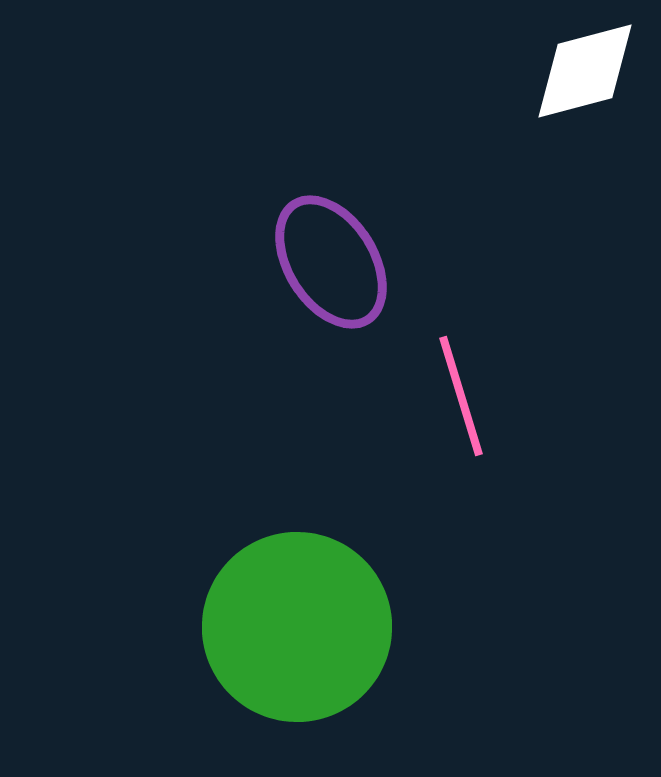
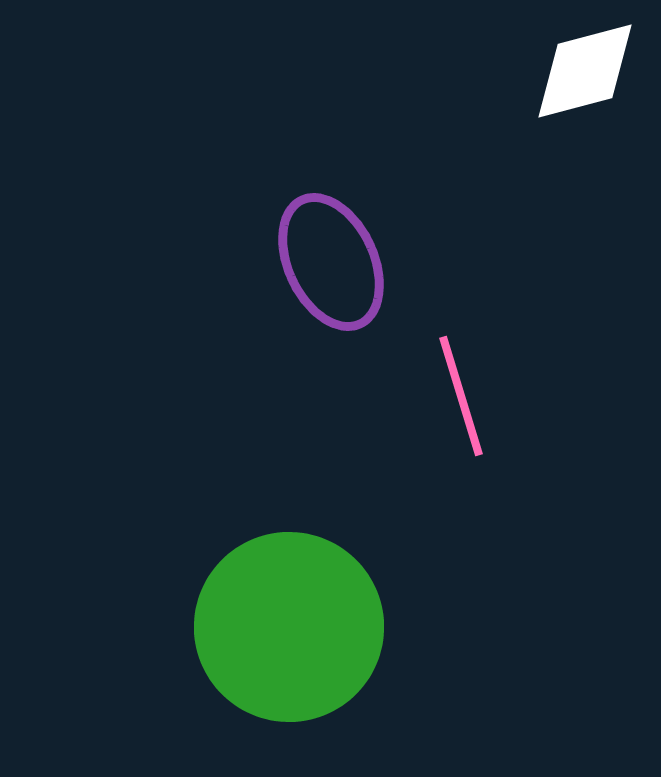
purple ellipse: rotated 7 degrees clockwise
green circle: moved 8 px left
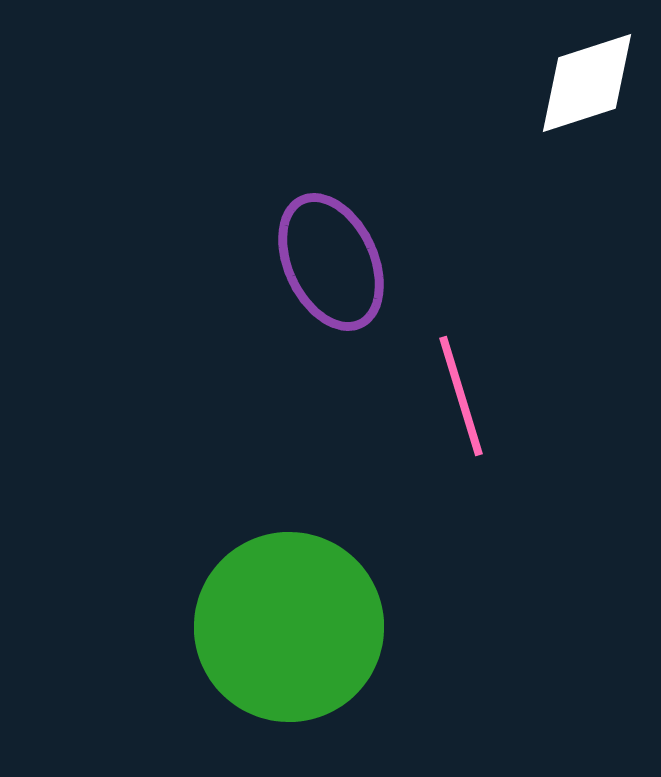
white diamond: moved 2 px right, 12 px down; rotated 3 degrees counterclockwise
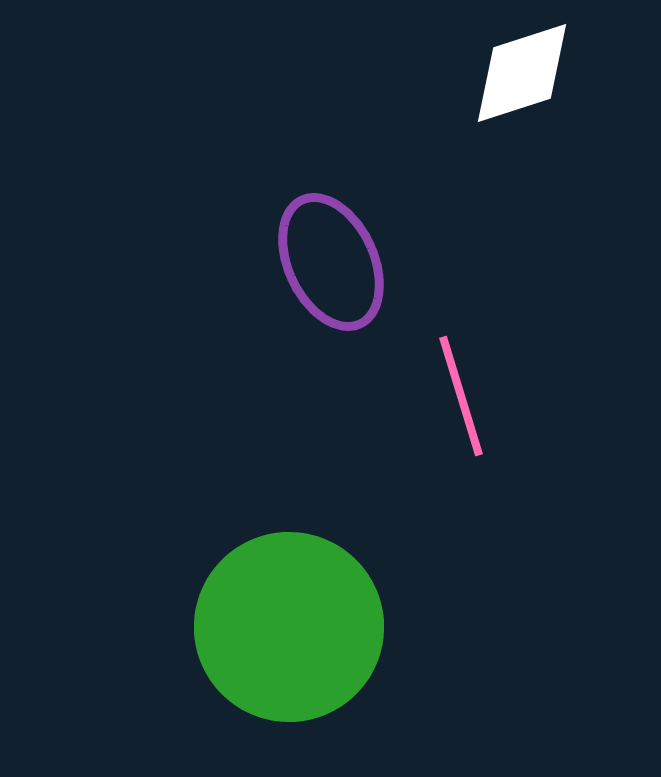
white diamond: moved 65 px left, 10 px up
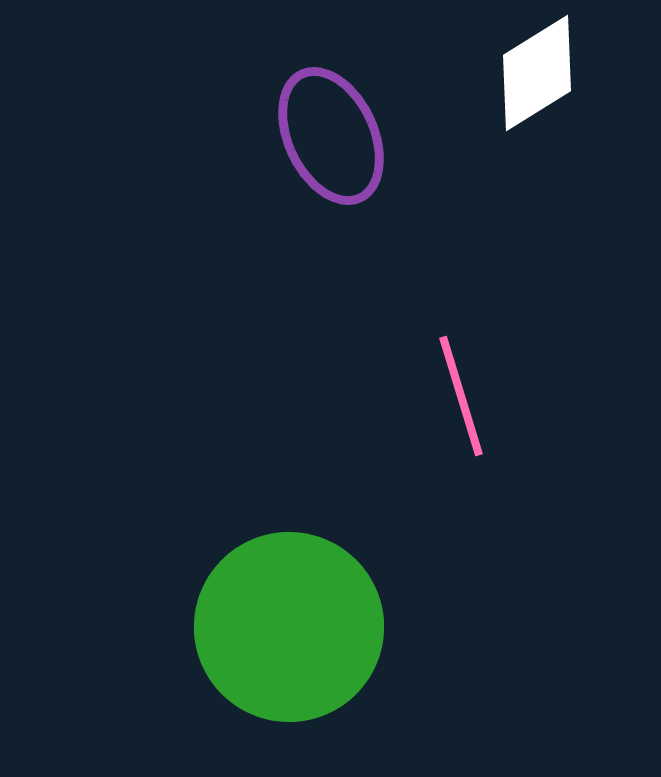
white diamond: moved 15 px right; rotated 14 degrees counterclockwise
purple ellipse: moved 126 px up
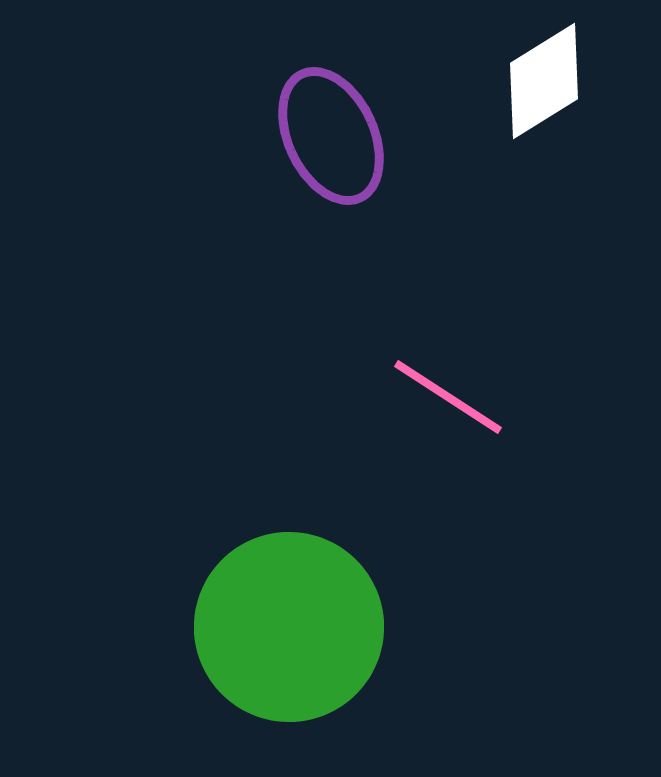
white diamond: moved 7 px right, 8 px down
pink line: moved 13 px left, 1 px down; rotated 40 degrees counterclockwise
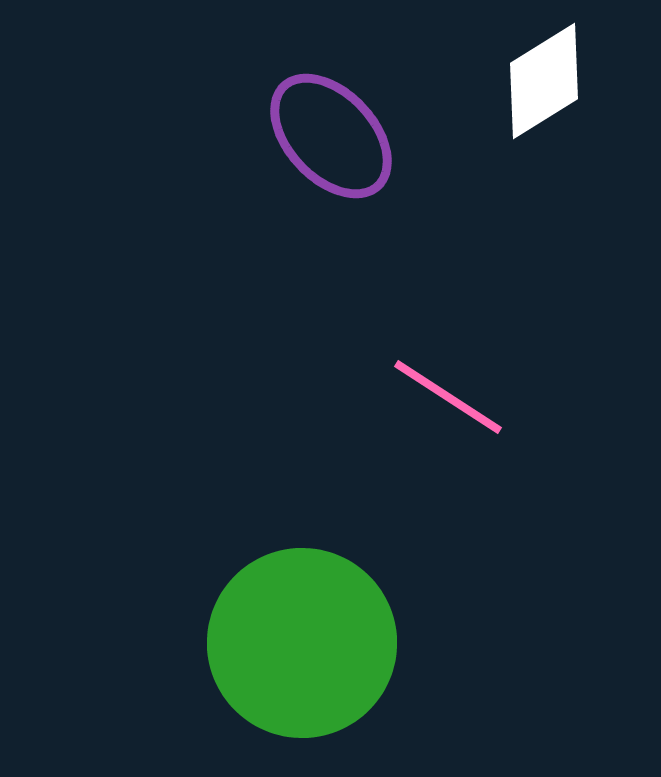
purple ellipse: rotated 18 degrees counterclockwise
green circle: moved 13 px right, 16 px down
